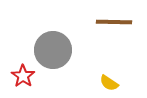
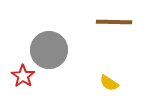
gray circle: moved 4 px left
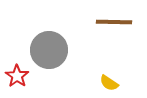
red star: moved 6 px left
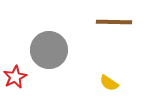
red star: moved 2 px left, 1 px down; rotated 10 degrees clockwise
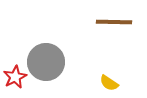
gray circle: moved 3 px left, 12 px down
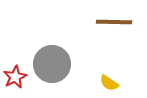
gray circle: moved 6 px right, 2 px down
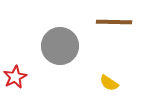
gray circle: moved 8 px right, 18 px up
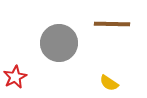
brown line: moved 2 px left, 2 px down
gray circle: moved 1 px left, 3 px up
